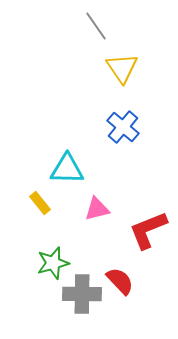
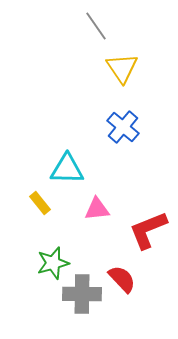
pink triangle: rotated 8 degrees clockwise
red semicircle: moved 2 px right, 2 px up
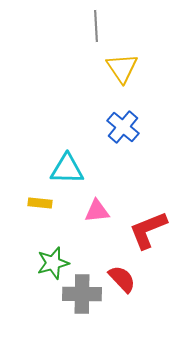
gray line: rotated 32 degrees clockwise
yellow rectangle: rotated 45 degrees counterclockwise
pink triangle: moved 2 px down
